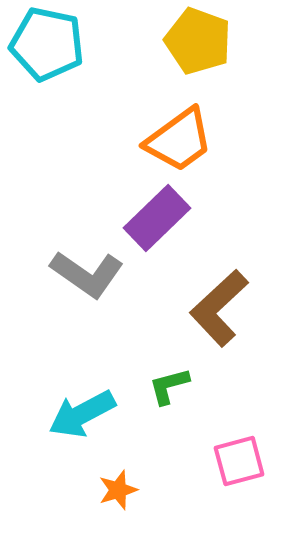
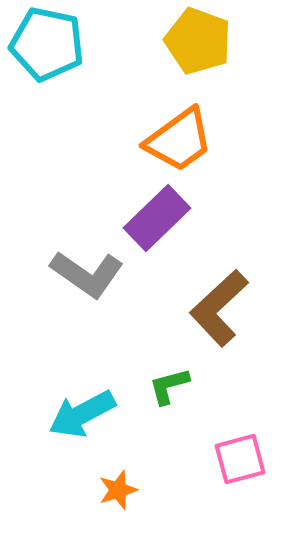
pink square: moved 1 px right, 2 px up
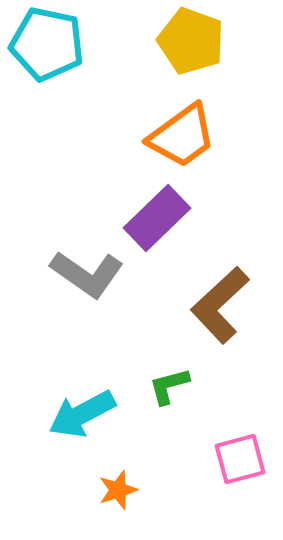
yellow pentagon: moved 7 px left
orange trapezoid: moved 3 px right, 4 px up
brown L-shape: moved 1 px right, 3 px up
